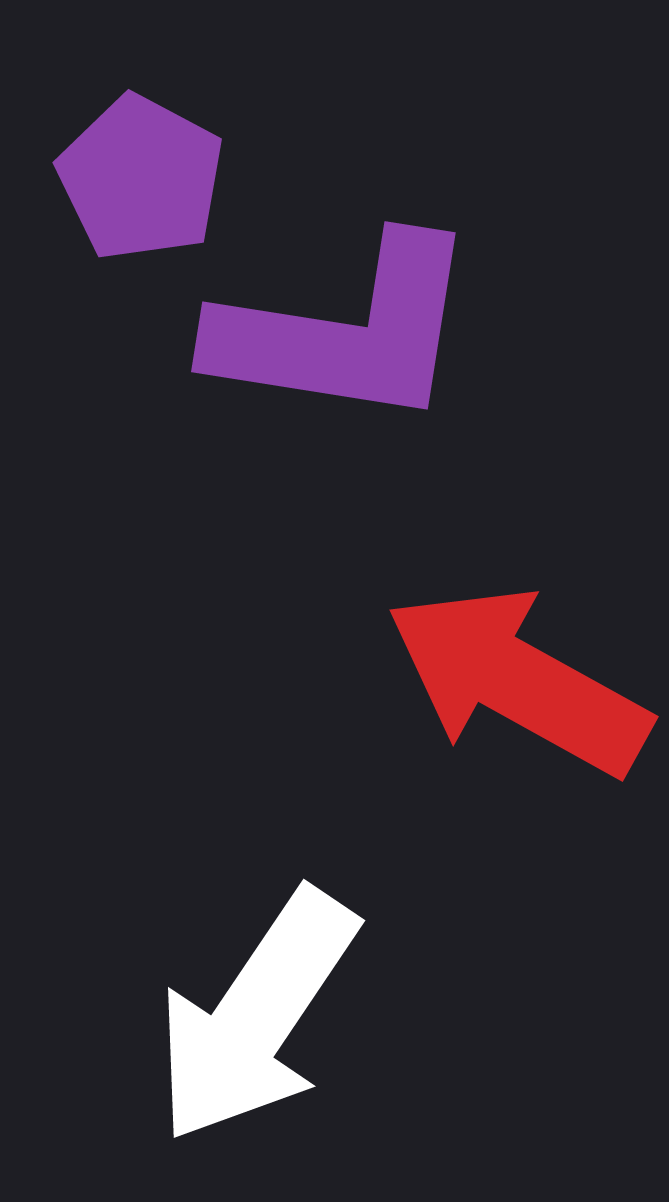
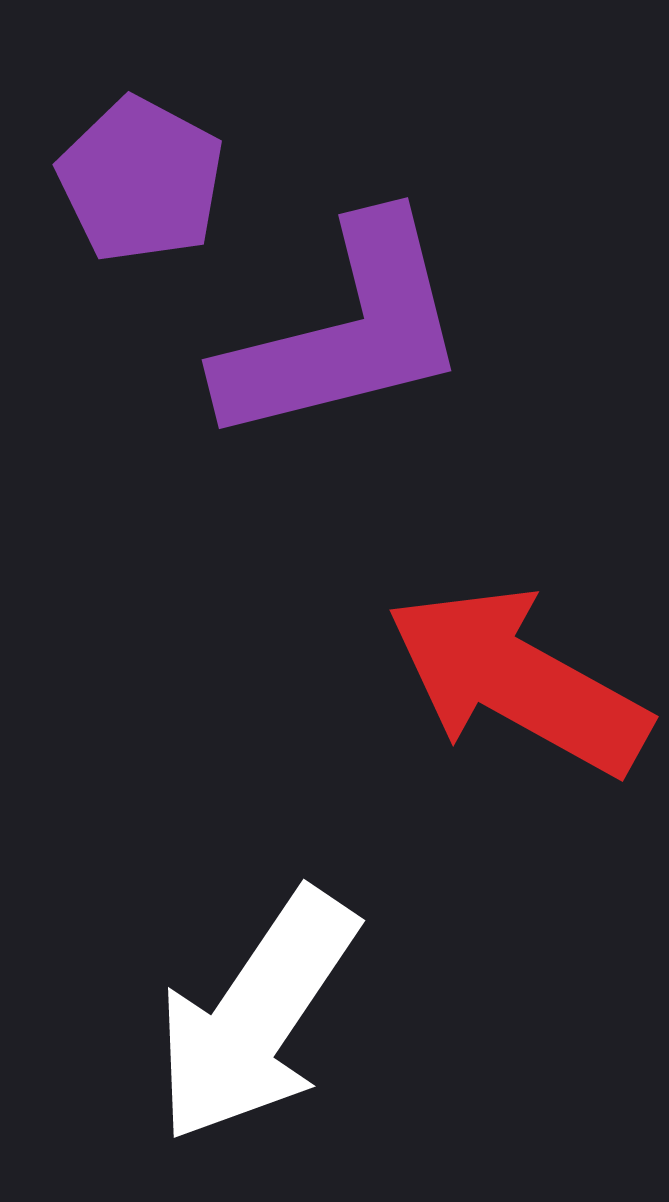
purple pentagon: moved 2 px down
purple L-shape: rotated 23 degrees counterclockwise
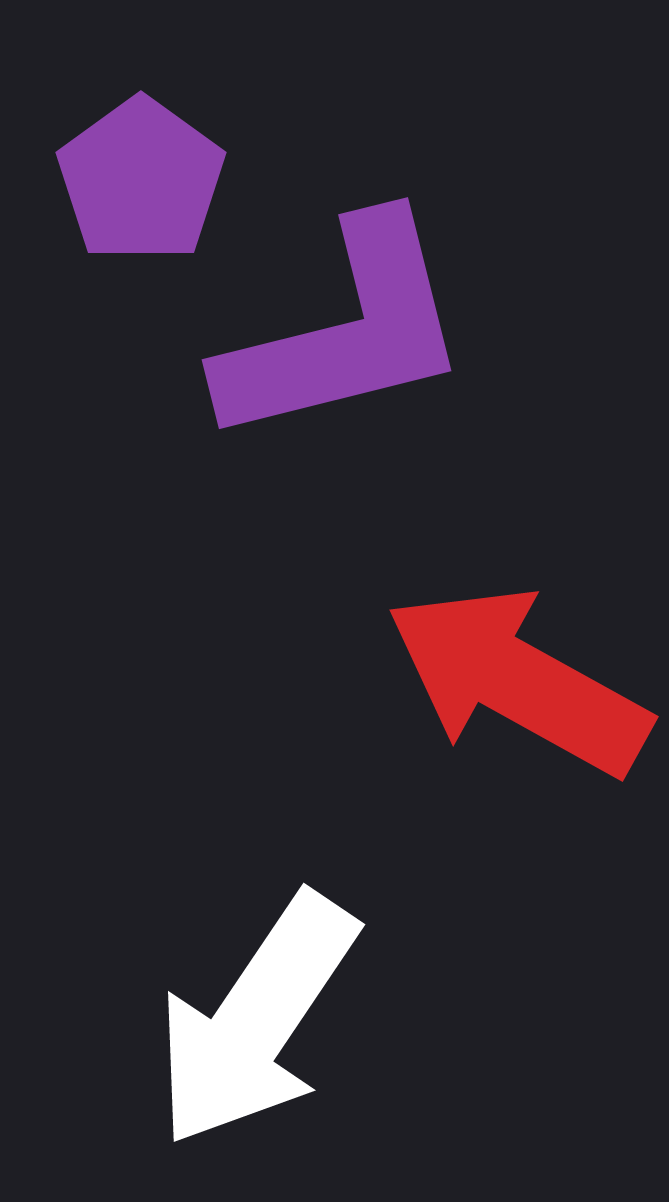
purple pentagon: rotated 8 degrees clockwise
white arrow: moved 4 px down
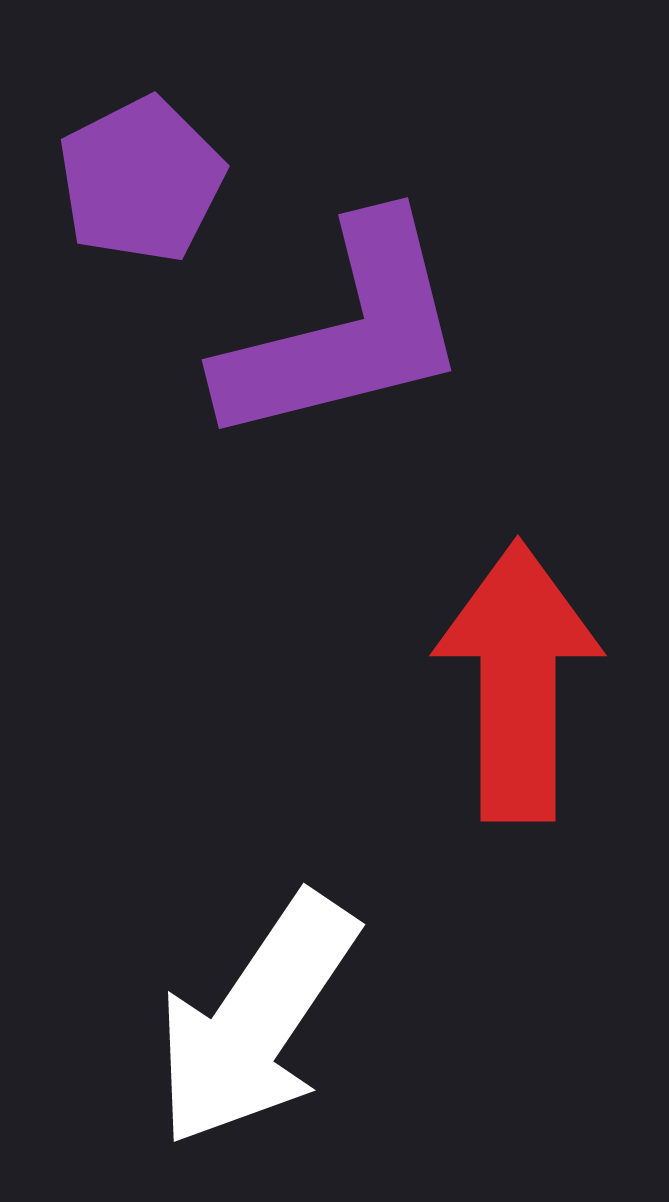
purple pentagon: rotated 9 degrees clockwise
red arrow: rotated 61 degrees clockwise
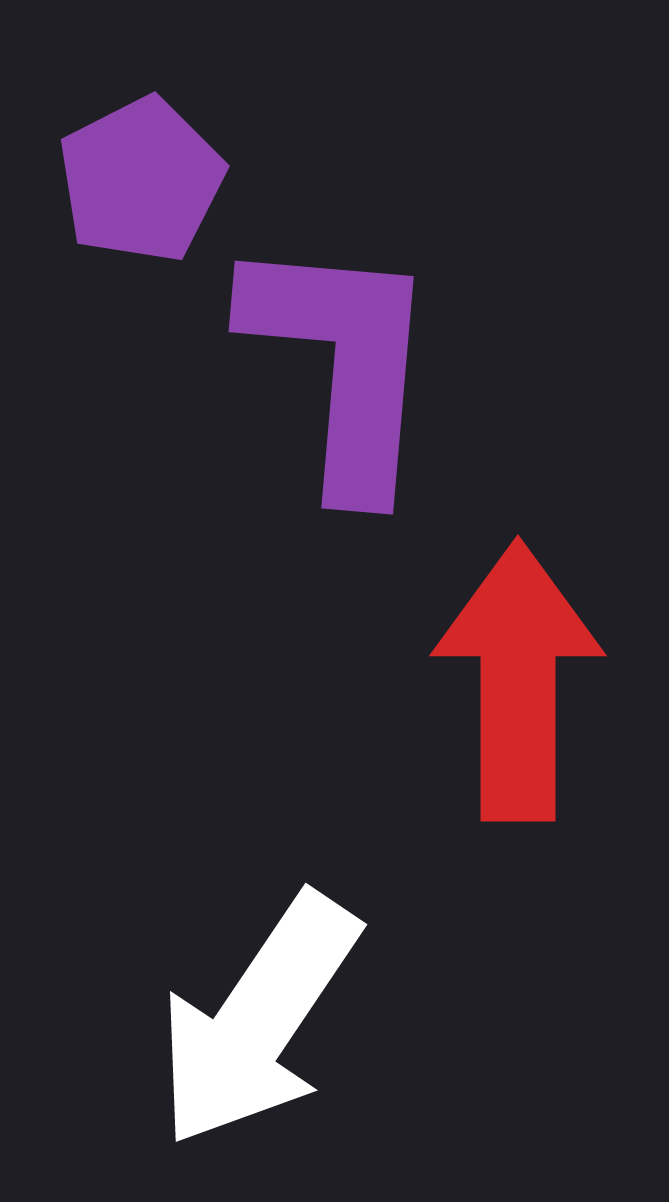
purple L-shape: moved 3 px left, 32 px down; rotated 71 degrees counterclockwise
white arrow: moved 2 px right
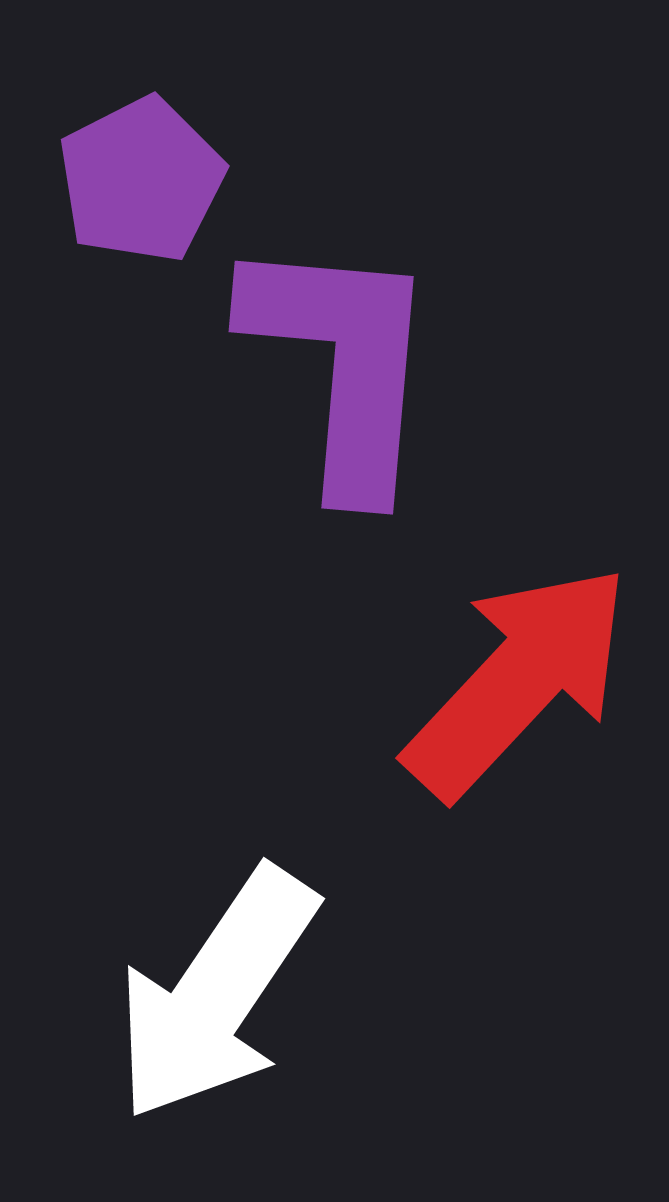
red arrow: rotated 43 degrees clockwise
white arrow: moved 42 px left, 26 px up
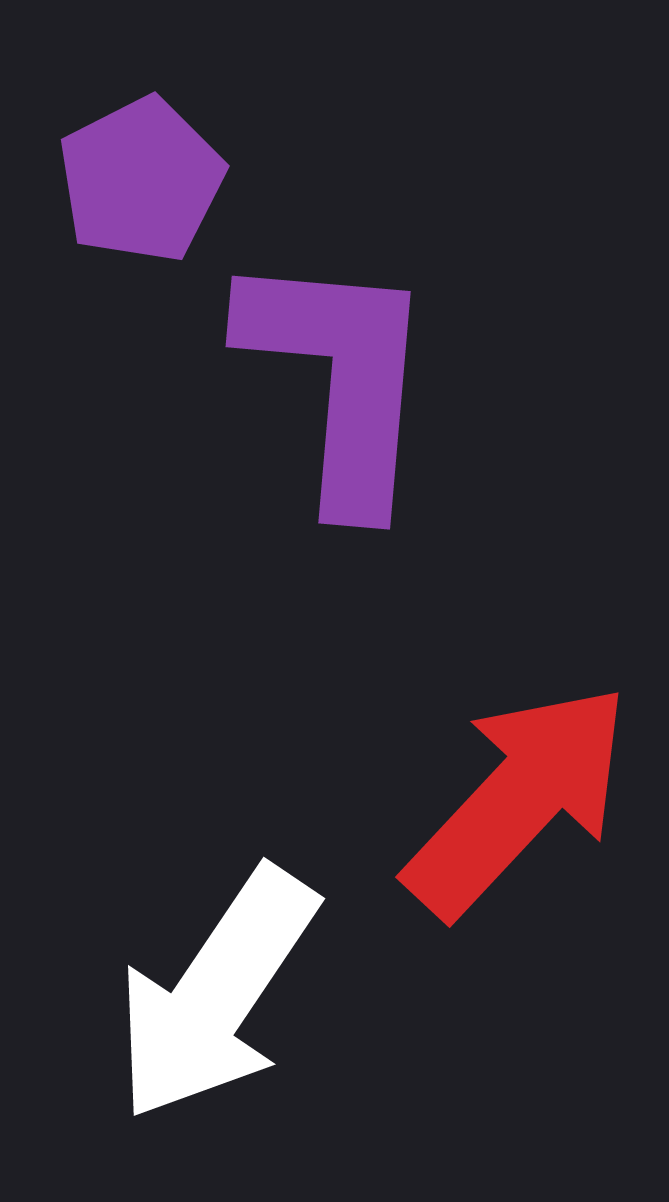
purple L-shape: moved 3 px left, 15 px down
red arrow: moved 119 px down
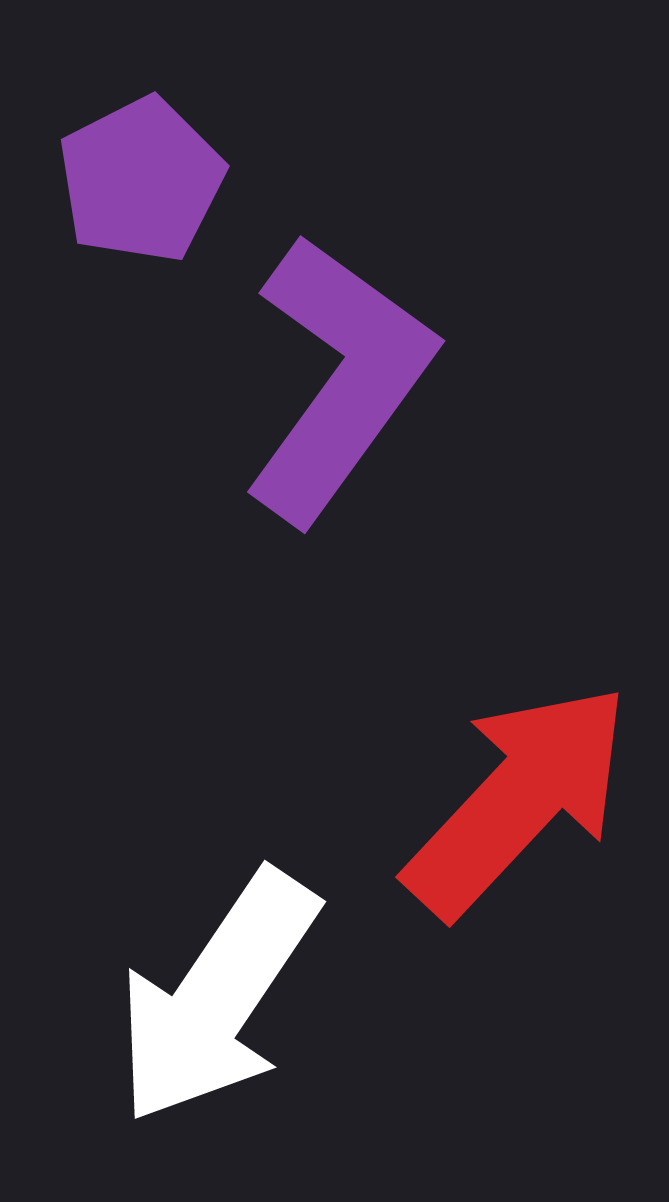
purple L-shape: rotated 31 degrees clockwise
white arrow: moved 1 px right, 3 px down
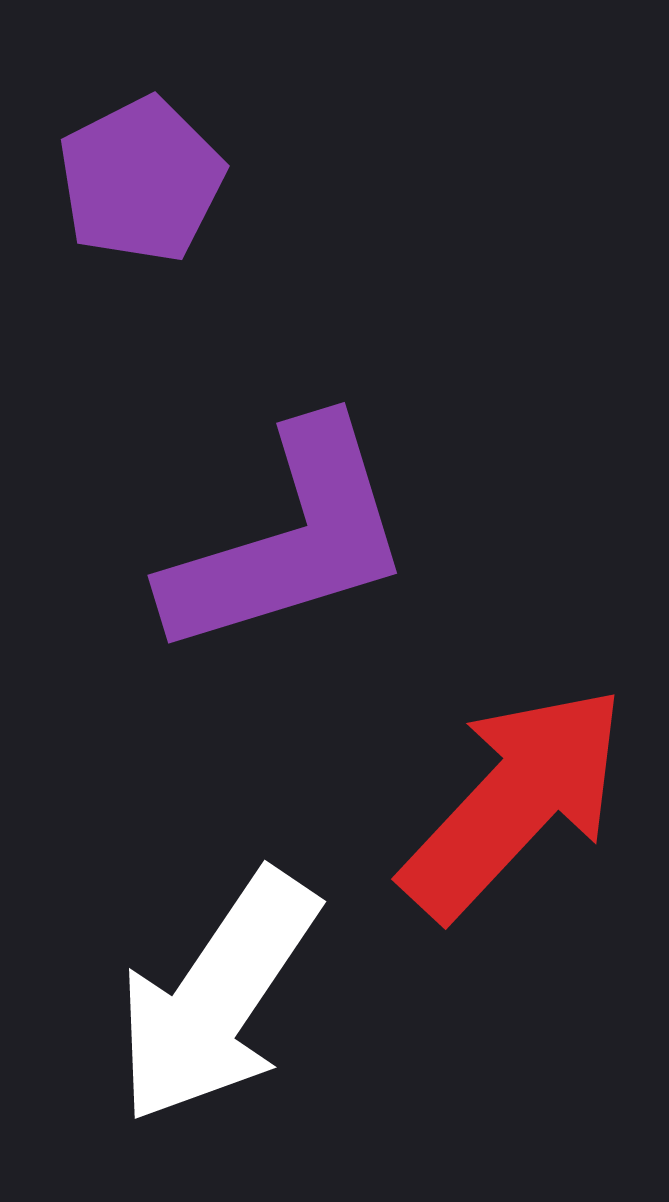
purple L-shape: moved 50 px left, 161 px down; rotated 37 degrees clockwise
red arrow: moved 4 px left, 2 px down
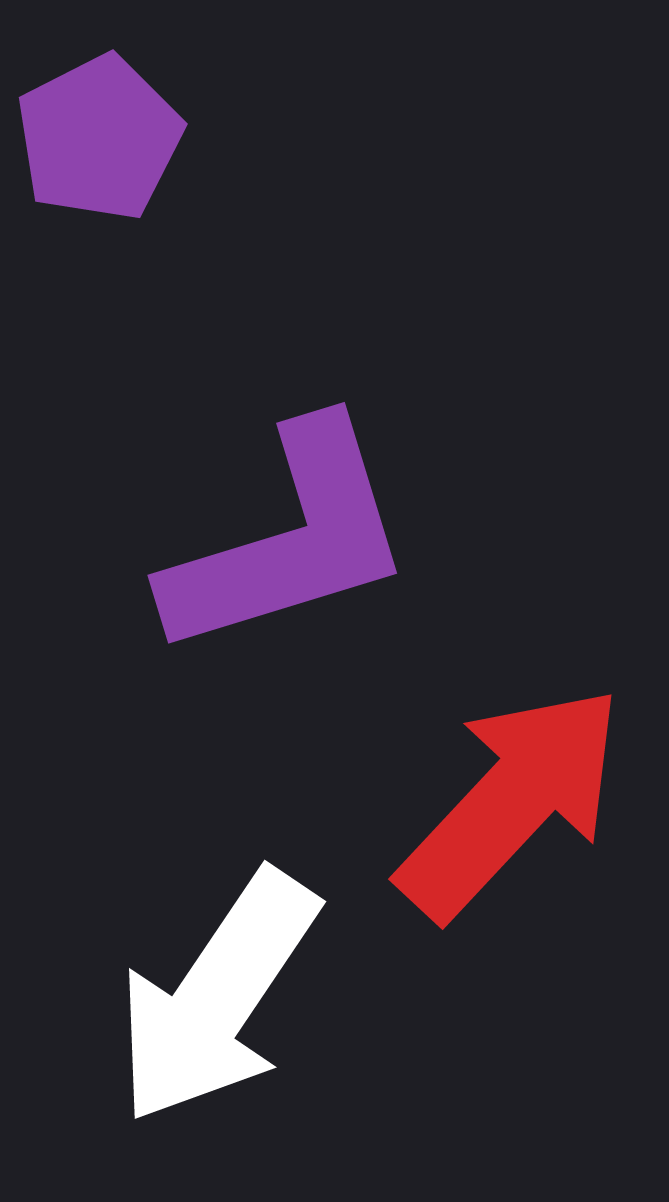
purple pentagon: moved 42 px left, 42 px up
red arrow: moved 3 px left
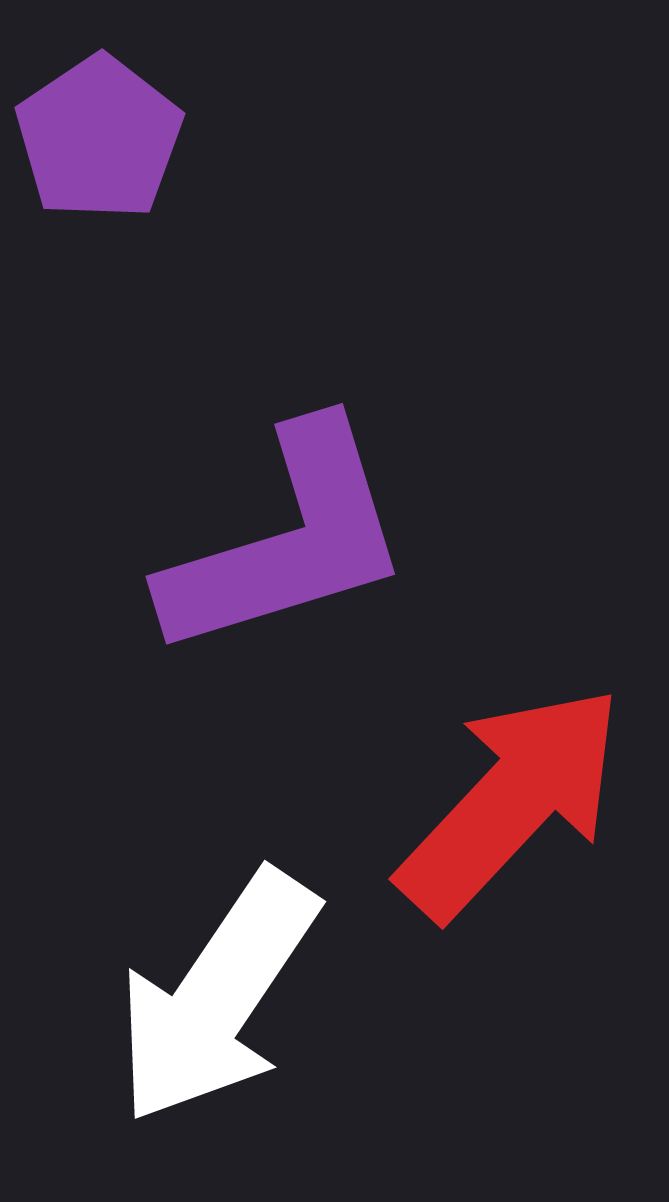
purple pentagon: rotated 7 degrees counterclockwise
purple L-shape: moved 2 px left, 1 px down
